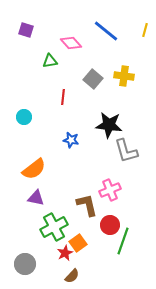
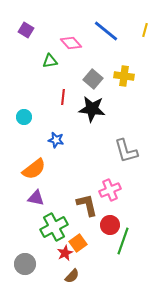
purple square: rotated 14 degrees clockwise
black star: moved 17 px left, 16 px up
blue star: moved 15 px left
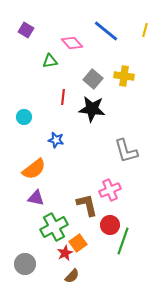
pink diamond: moved 1 px right
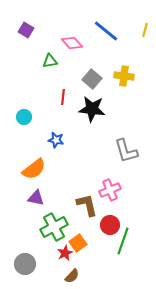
gray square: moved 1 px left
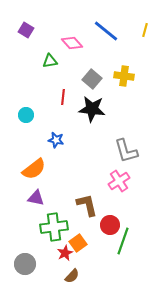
cyan circle: moved 2 px right, 2 px up
pink cross: moved 9 px right, 9 px up; rotated 10 degrees counterclockwise
green cross: rotated 20 degrees clockwise
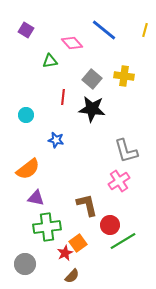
blue line: moved 2 px left, 1 px up
orange semicircle: moved 6 px left
green cross: moved 7 px left
green line: rotated 40 degrees clockwise
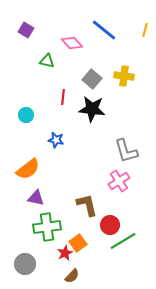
green triangle: moved 3 px left; rotated 21 degrees clockwise
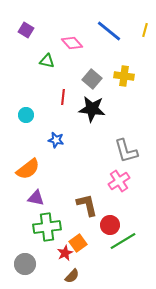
blue line: moved 5 px right, 1 px down
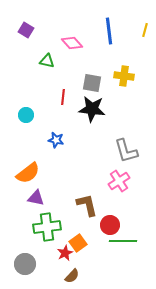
blue line: rotated 44 degrees clockwise
gray square: moved 4 px down; rotated 30 degrees counterclockwise
orange semicircle: moved 4 px down
green line: rotated 32 degrees clockwise
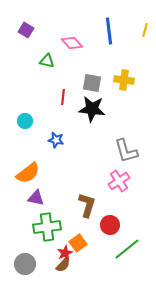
yellow cross: moved 4 px down
cyan circle: moved 1 px left, 6 px down
brown L-shape: rotated 30 degrees clockwise
green line: moved 4 px right, 8 px down; rotated 40 degrees counterclockwise
brown semicircle: moved 9 px left, 11 px up
